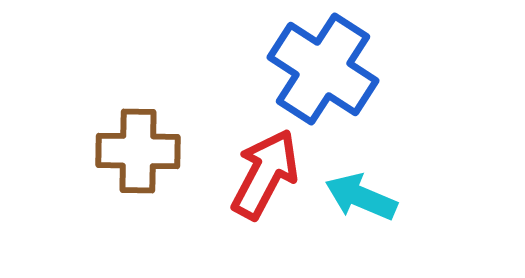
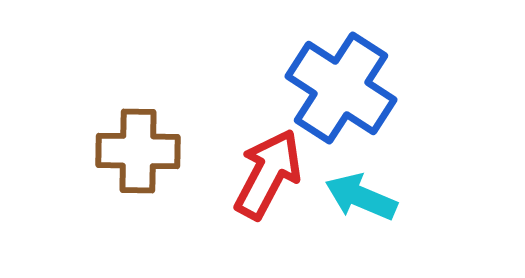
blue cross: moved 18 px right, 19 px down
red arrow: moved 3 px right
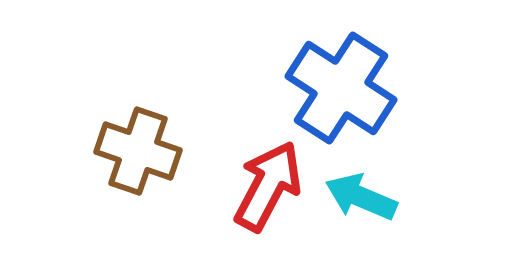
brown cross: rotated 18 degrees clockwise
red arrow: moved 12 px down
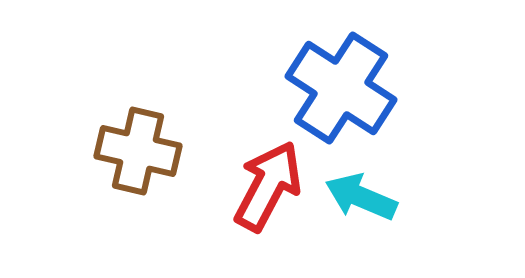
brown cross: rotated 6 degrees counterclockwise
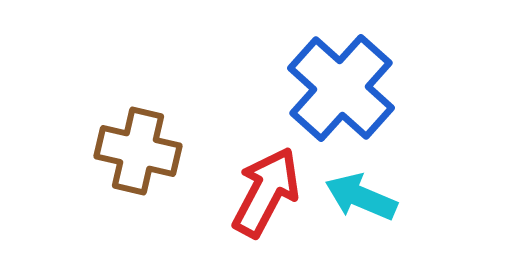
blue cross: rotated 9 degrees clockwise
red arrow: moved 2 px left, 6 px down
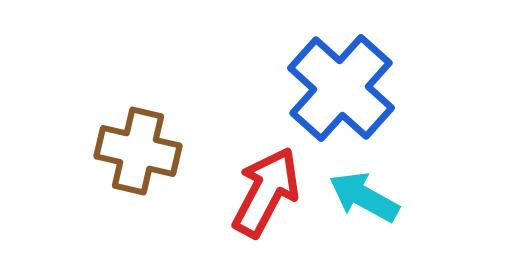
cyan arrow: moved 3 px right; rotated 6 degrees clockwise
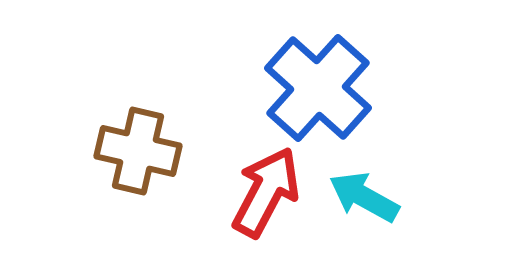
blue cross: moved 23 px left
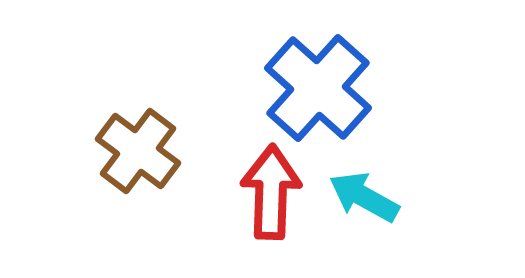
brown cross: rotated 24 degrees clockwise
red arrow: moved 5 px right; rotated 26 degrees counterclockwise
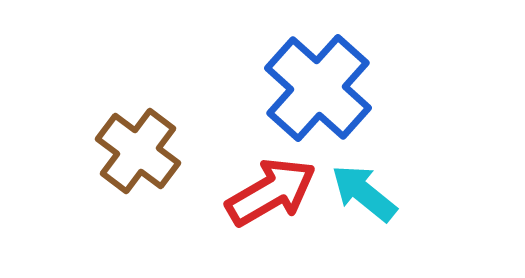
red arrow: rotated 58 degrees clockwise
cyan arrow: moved 4 px up; rotated 10 degrees clockwise
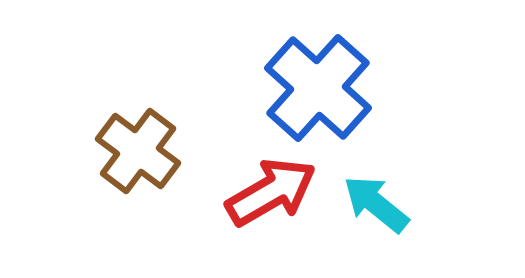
cyan arrow: moved 12 px right, 11 px down
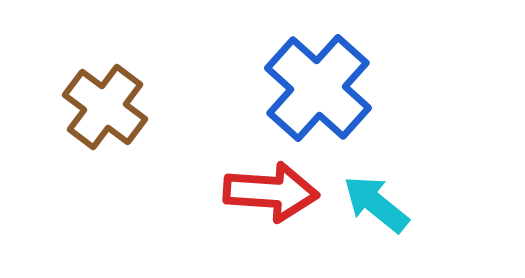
brown cross: moved 33 px left, 44 px up
red arrow: rotated 34 degrees clockwise
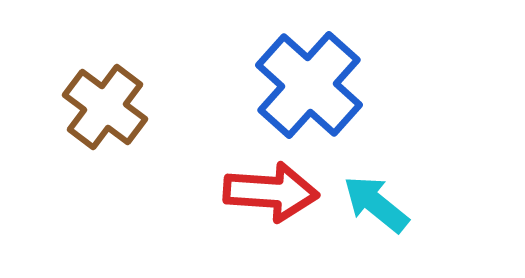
blue cross: moved 9 px left, 3 px up
